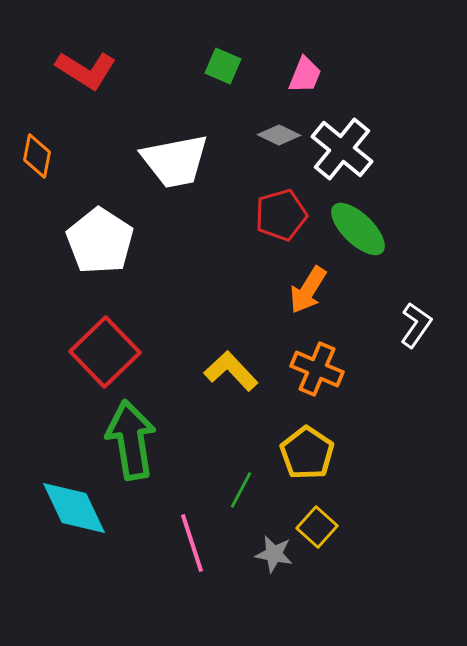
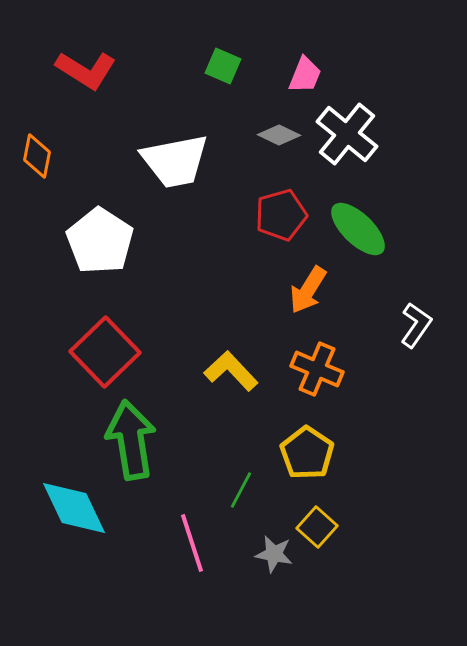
white cross: moved 5 px right, 15 px up
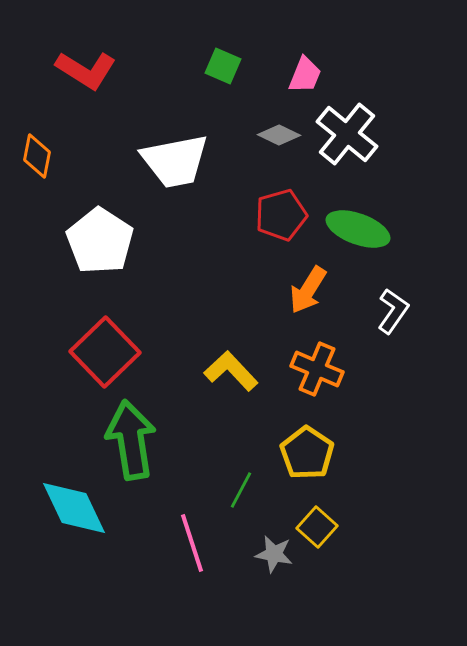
green ellipse: rotated 24 degrees counterclockwise
white L-shape: moved 23 px left, 14 px up
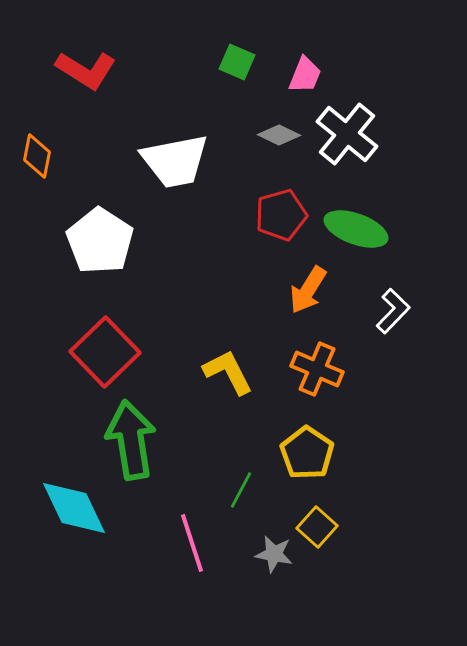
green square: moved 14 px right, 4 px up
green ellipse: moved 2 px left
white L-shape: rotated 9 degrees clockwise
yellow L-shape: moved 3 px left, 1 px down; rotated 16 degrees clockwise
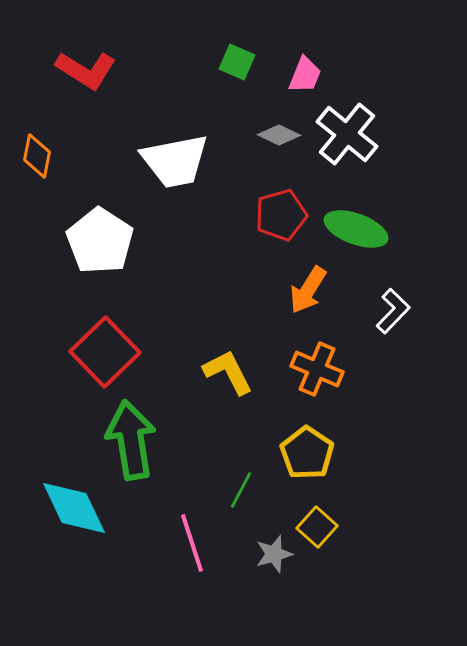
gray star: rotated 27 degrees counterclockwise
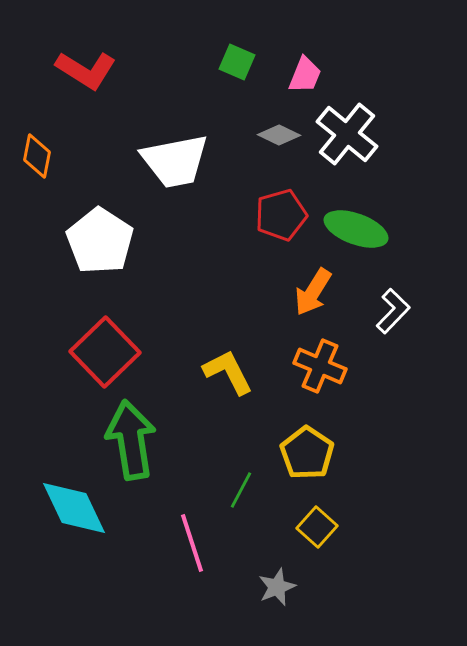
orange arrow: moved 5 px right, 2 px down
orange cross: moved 3 px right, 3 px up
gray star: moved 3 px right, 33 px down; rotated 6 degrees counterclockwise
